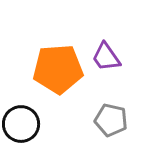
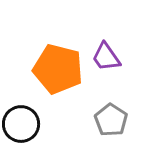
orange pentagon: rotated 18 degrees clockwise
gray pentagon: rotated 20 degrees clockwise
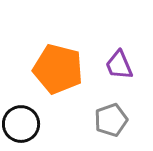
purple trapezoid: moved 13 px right, 8 px down; rotated 12 degrees clockwise
gray pentagon: rotated 20 degrees clockwise
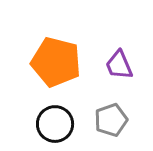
orange pentagon: moved 2 px left, 7 px up
black circle: moved 34 px right
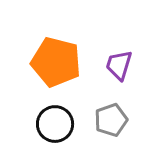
purple trapezoid: rotated 40 degrees clockwise
